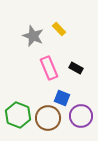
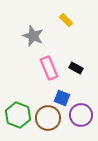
yellow rectangle: moved 7 px right, 9 px up
purple circle: moved 1 px up
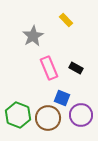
gray star: rotated 20 degrees clockwise
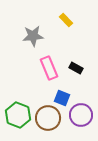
gray star: rotated 25 degrees clockwise
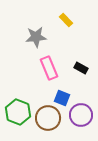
gray star: moved 3 px right, 1 px down
black rectangle: moved 5 px right
green hexagon: moved 3 px up
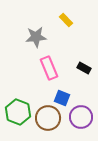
black rectangle: moved 3 px right
purple circle: moved 2 px down
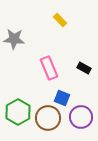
yellow rectangle: moved 6 px left
gray star: moved 22 px left, 2 px down; rotated 10 degrees clockwise
green hexagon: rotated 10 degrees clockwise
